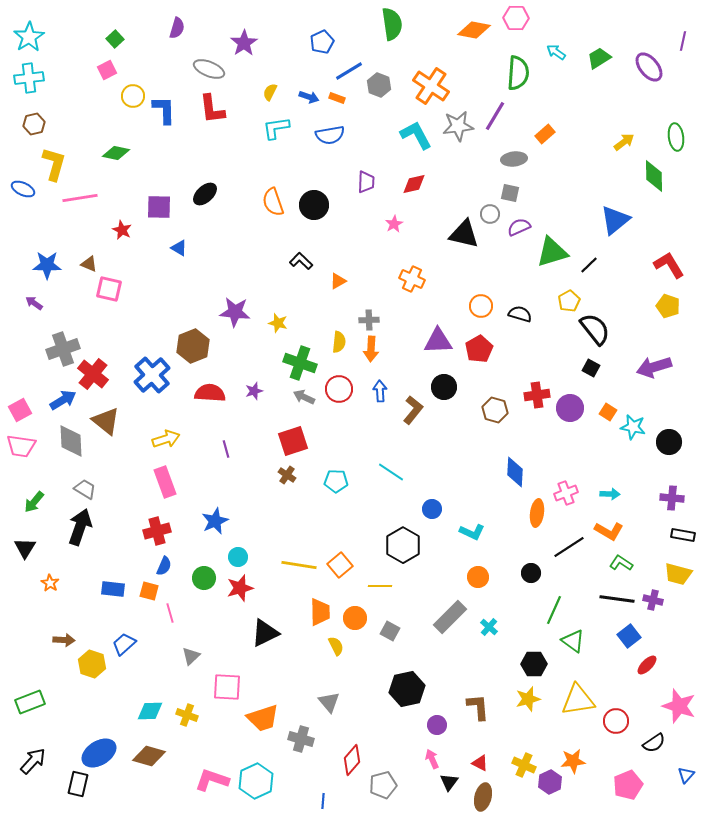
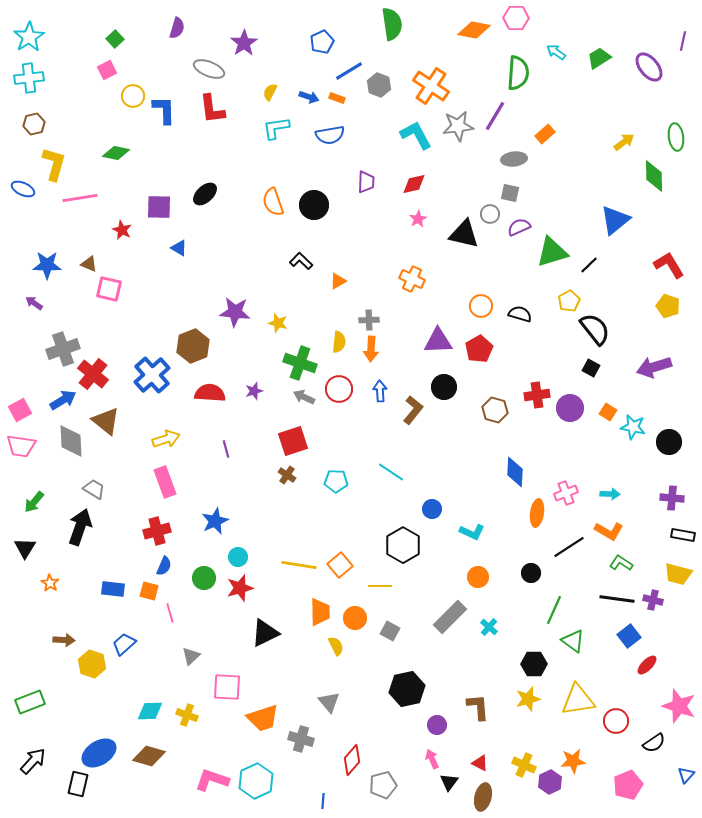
pink star at (394, 224): moved 24 px right, 5 px up
gray trapezoid at (85, 489): moved 9 px right
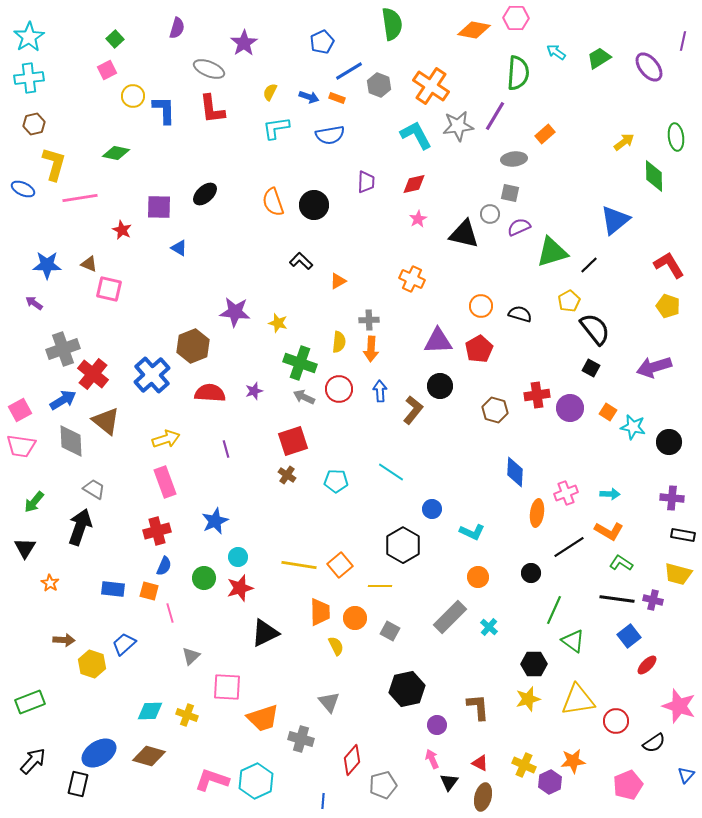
black circle at (444, 387): moved 4 px left, 1 px up
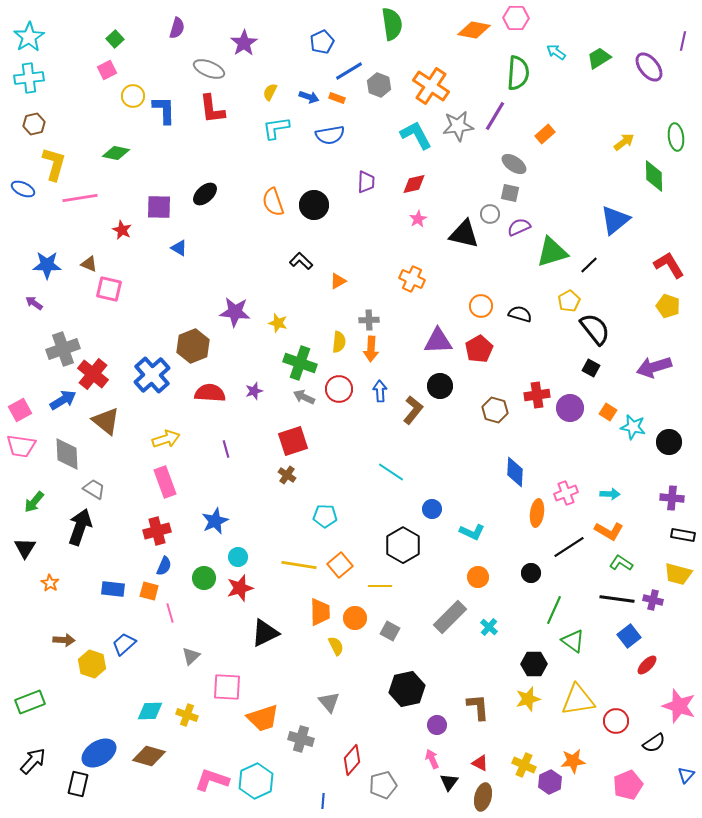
gray ellipse at (514, 159): moved 5 px down; rotated 40 degrees clockwise
gray diamond at (71, 441): moved 4 px left, 13 px down
cyan pentagon at (336, 481): moved 11 px left, 35 px down
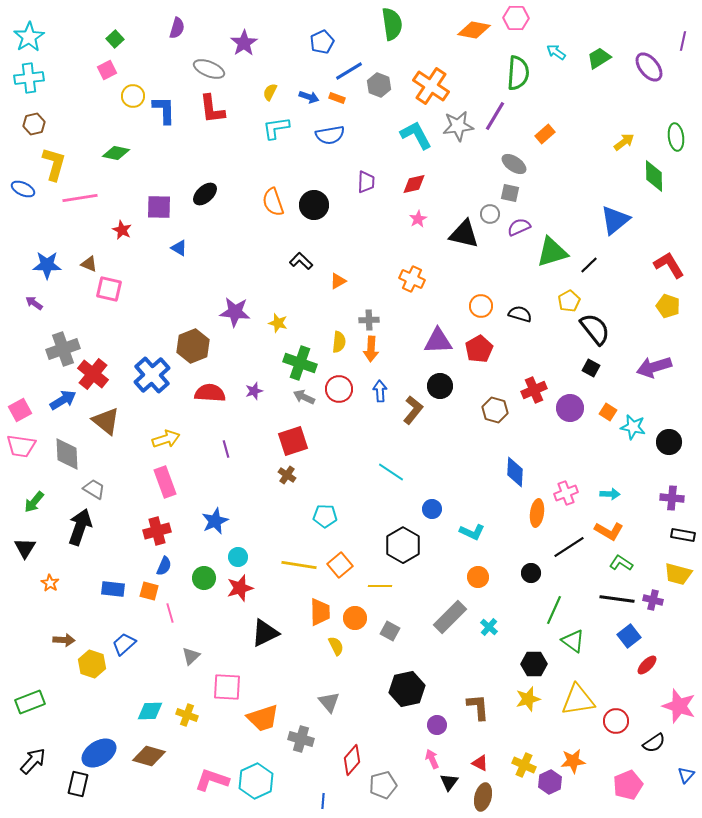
red cross at (537, 395): moved 3 px left, 5 px up; rotated 15 degrees counterclockwise
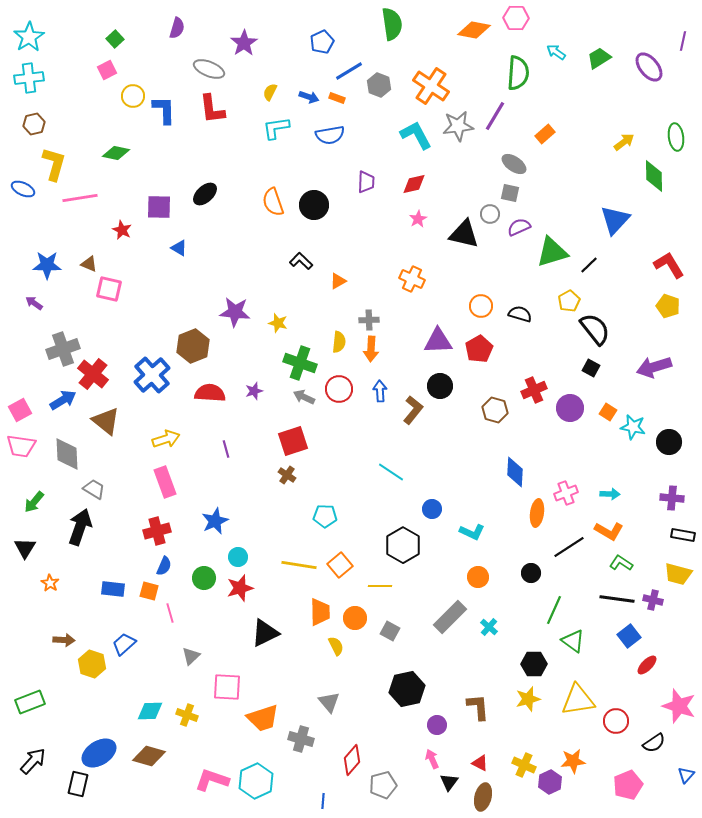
blue triangle at (615, 220): rotated 8 degrees counterclockwise
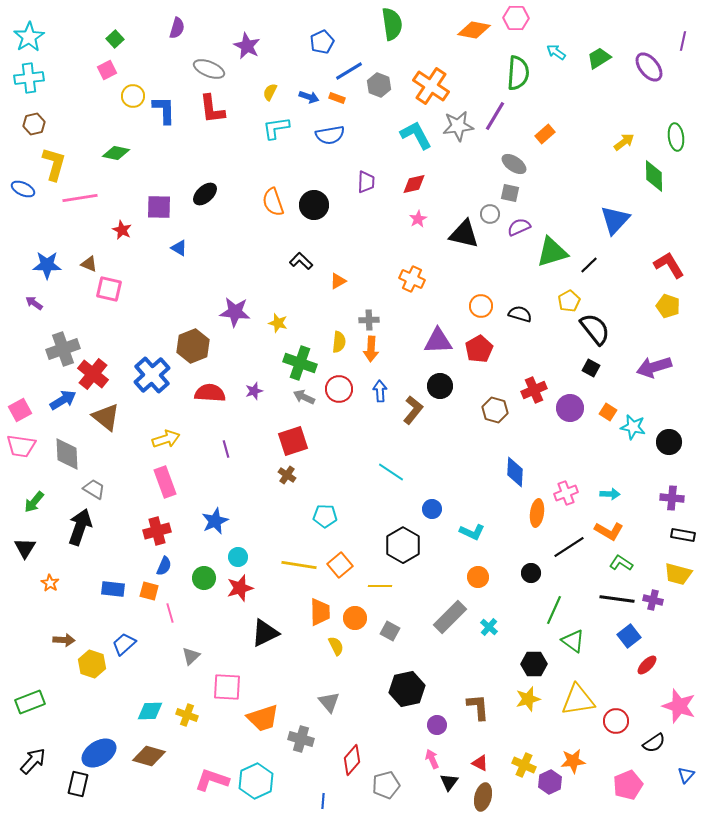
purple star at (244, 43): moved 3 px right, 3 px down; rotated 12 degrees counterclockwise
brown triangle at (106, 421): moved 4 px up
gray pentagon at (383, 785): moved 3 px right
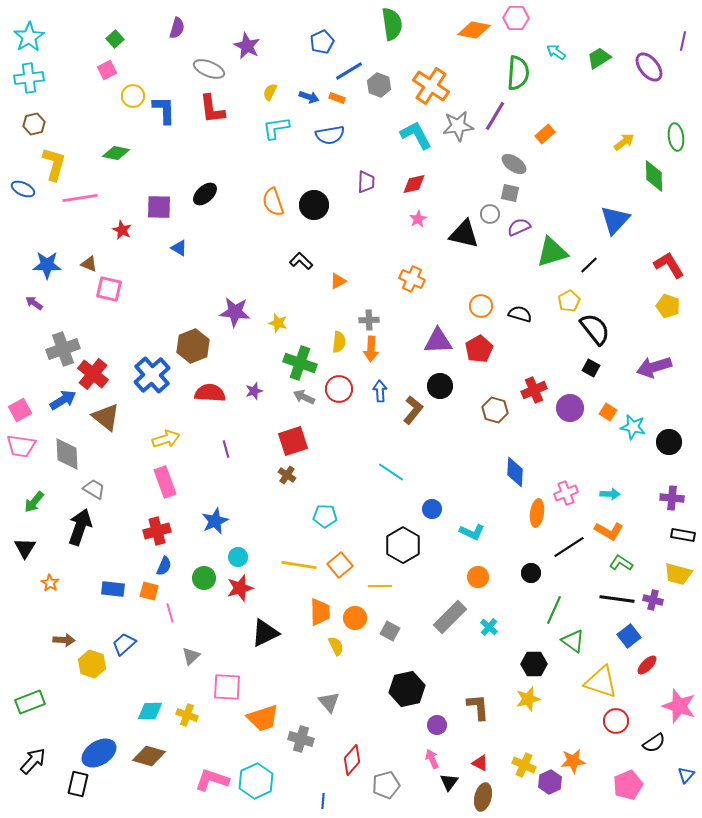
yellow triangle at (578, 700): moved 23 px right, 18 px up; rotated 27 degrees clockwise
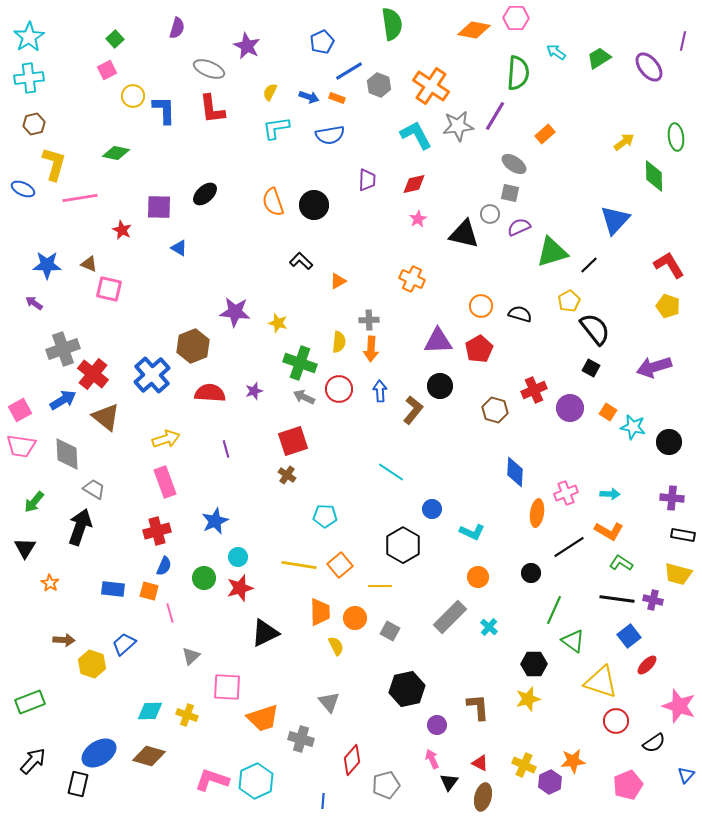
purple trapezoid at (366, 182): moved 1 px right, 2 px up
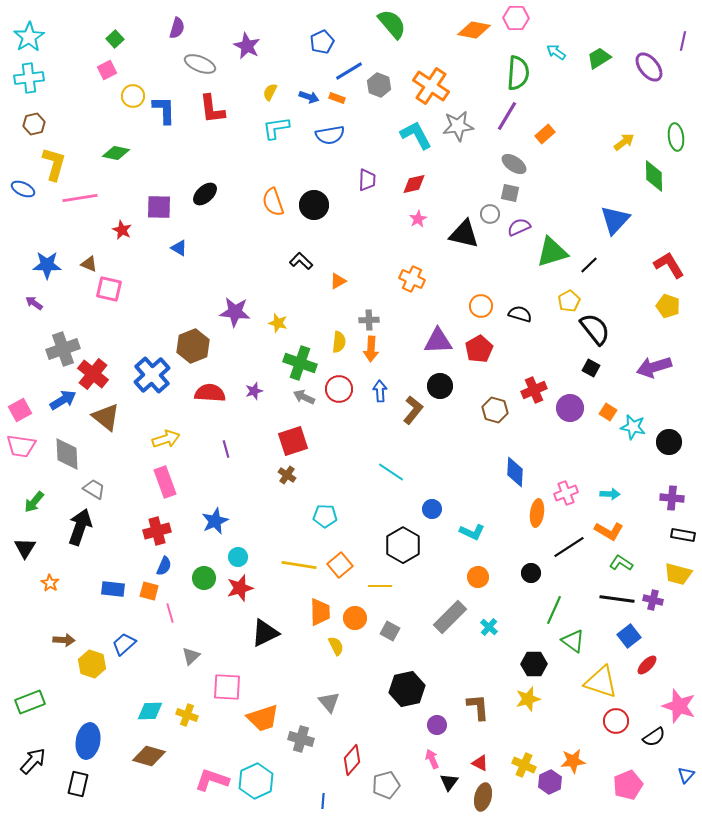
green semicircle at (392, 24): rotated 32 degrees counterclockwise
gray ellipse at (209, 69): moved 9 px left, 5 px up
purple line at (495, 116): moved 12 px right
black semicircle at (654, 743): moved 6 px up
blue ellipse at (99, 753): moved 11 px left, 12 px up; rotated 48 degrees counterclockwise
